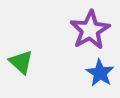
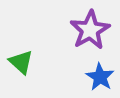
blue star: moved 4 px down
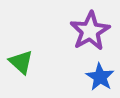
purple star: moved 1 px down
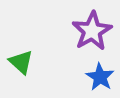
purple star: moved 2 px right
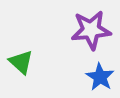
purple star: moved 1 px left, 1 px up; rotated 24 degrees clockwise
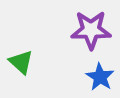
purple star: rotated 6 degrees clockwise
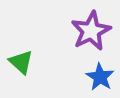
purple star: moved 1 px down; rotated 27 degrees counterclockwise
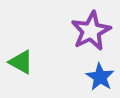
green triangle: rotated 12 degrees counterclockwise
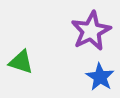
green triangle: rotated 12 degrees counterclockwise
